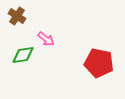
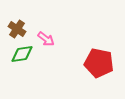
brown cross: moved 13 px down
green diamond: moved 1 px left, 1 px up
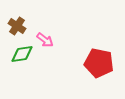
brown cross: moved 3 px up
pink arrow: moved 1 px left, 1 px down
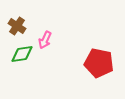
pink arrow: rotated 78 degrees clockwise
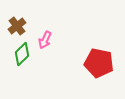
brown cross: rotated 18 degrees clockwise
green diamond: rotated 35 degrees counterclockwise
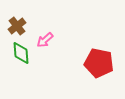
pink arrow: rotated 24 degrees clockwise
green diamond: moved 1 px left, 1 px up; rotated 50 degrees counterclockwise
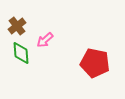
red pentagon: moved 4 px left
